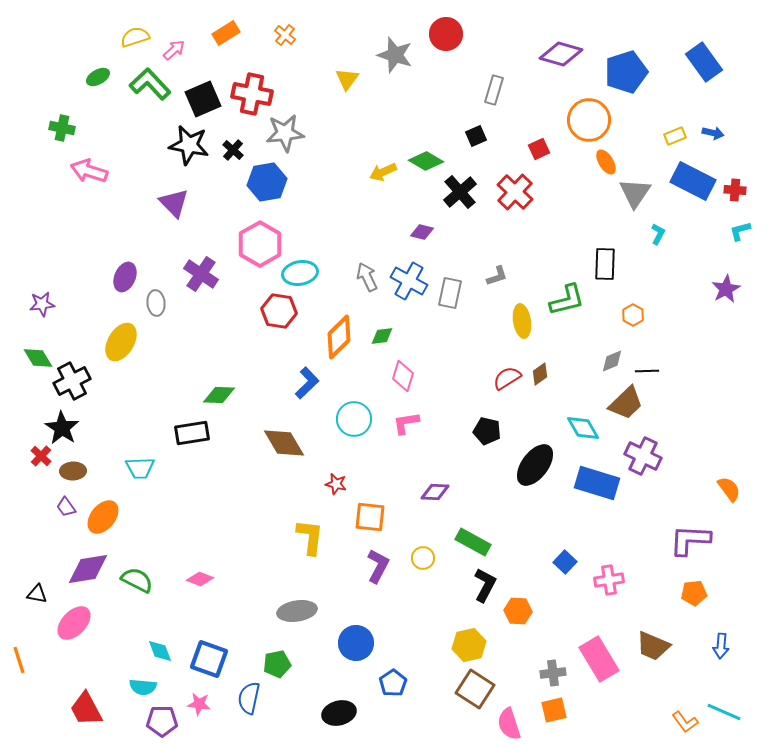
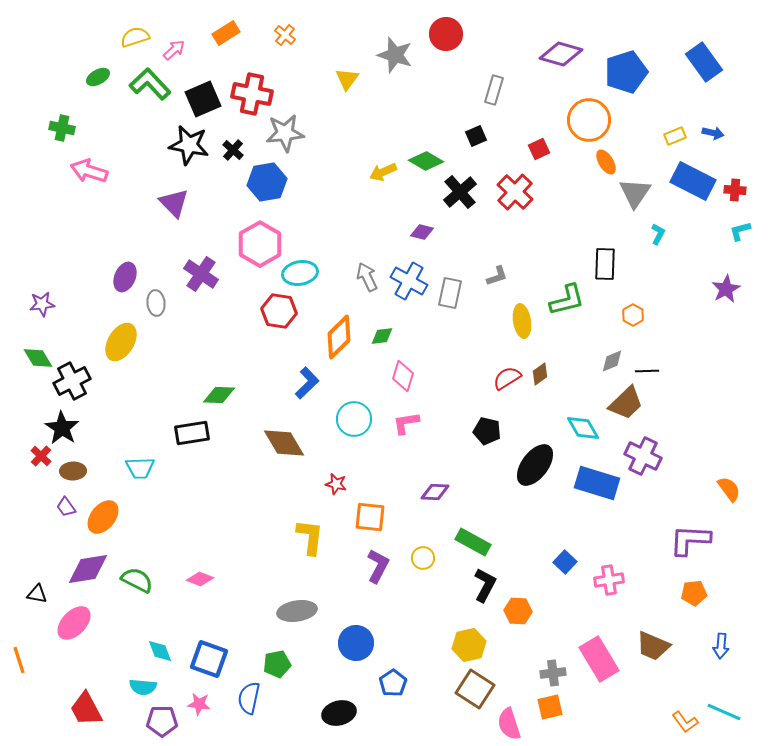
orange square at (554, 710): moved 4 px left, 3 px up
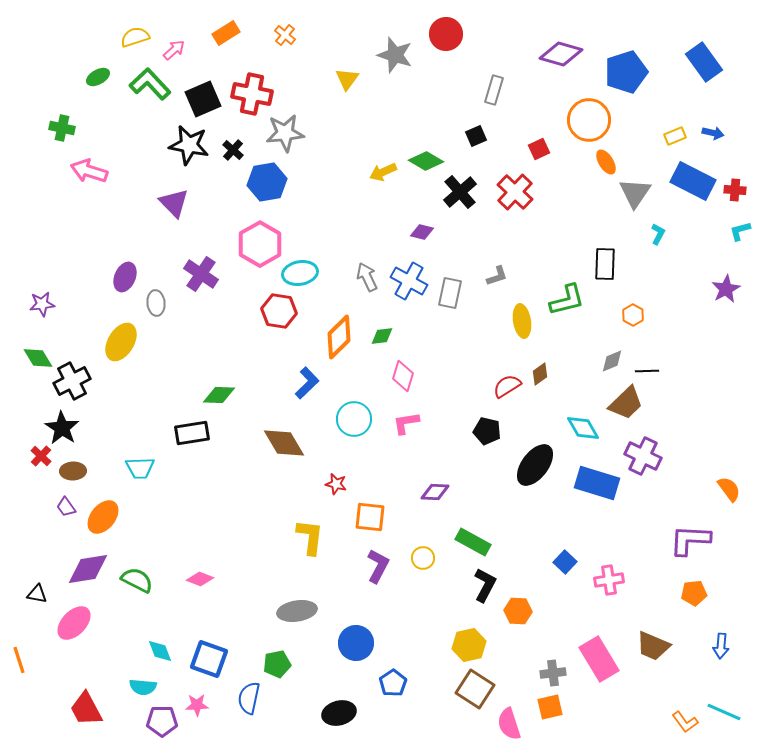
red semicircle at (507, 378): moved 8 px down
pink star at (199, 704): moved 2 px left, 1 px down; rotated 10 degrees counterclockwise
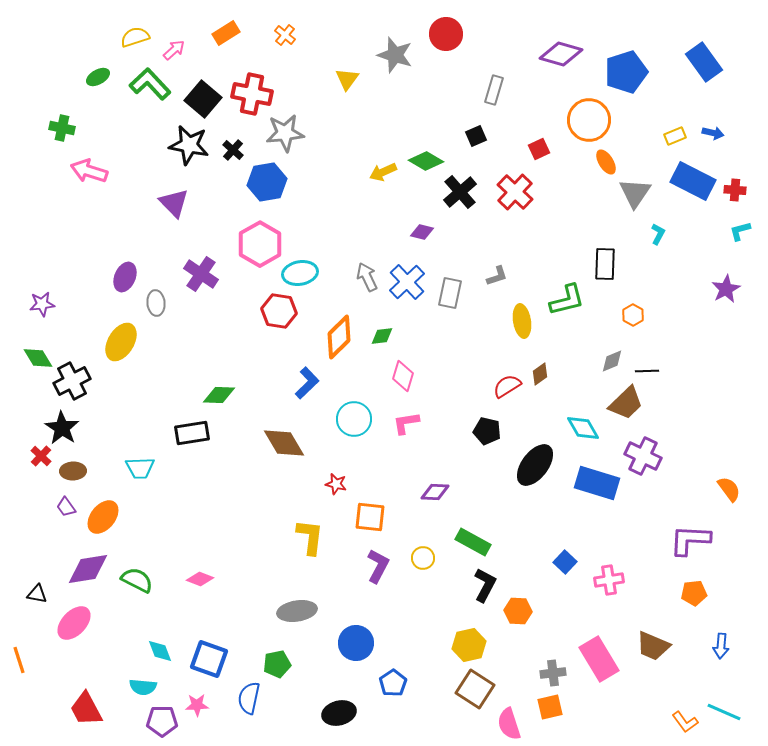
black square at (203, 99): rotated 27 degrees counterclockwise
blue cross at (409, 281): moved 2 px left, 1 px down; rotated 18 degrees clockwise
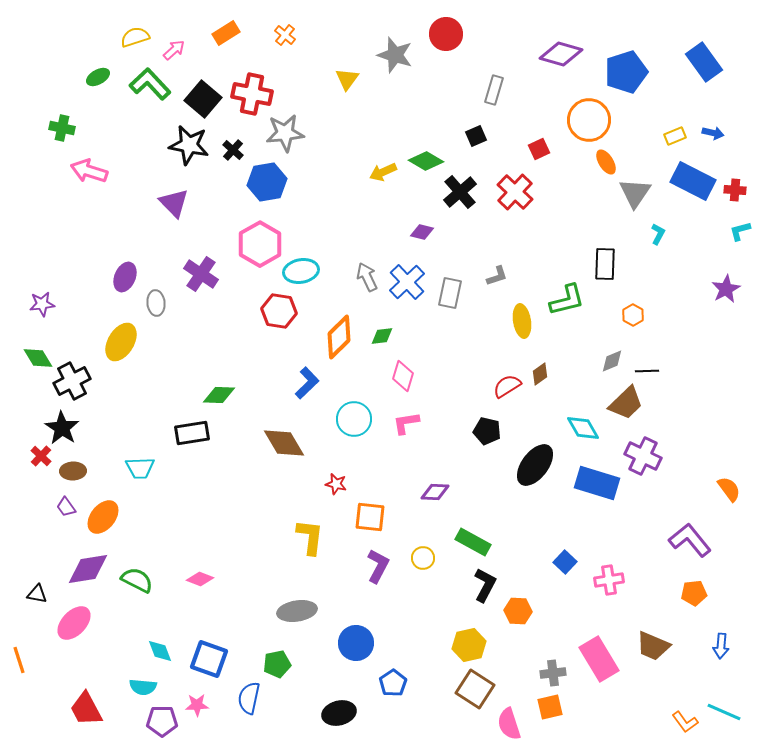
cyan ellipse at (300, 273): moved 1 px right, 2 px up
purple L-shape at (690, 540): rotated 48 degrees clockwise
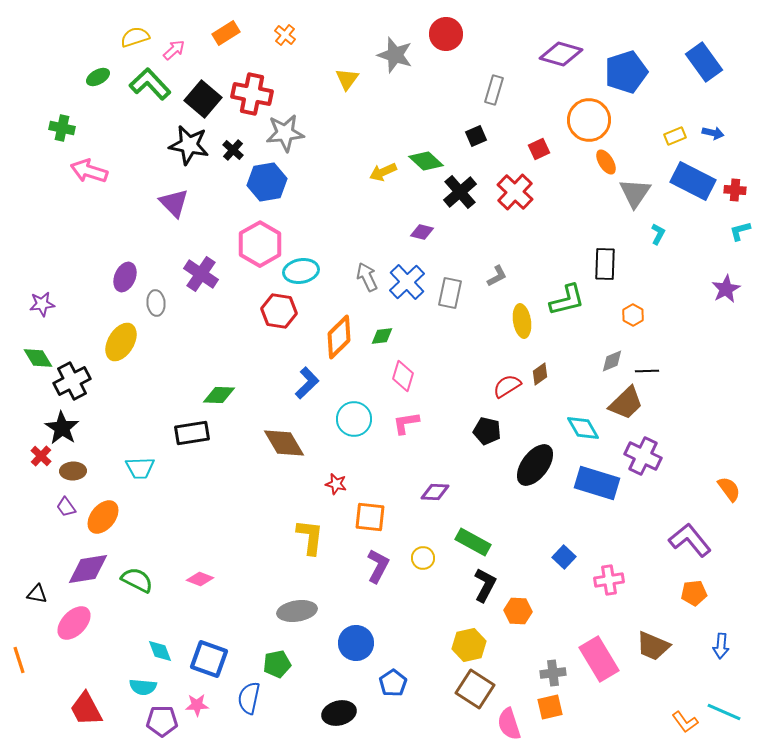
green diamond at (426, 161): rotated 12 degrees clockwise
gray L-shape at (497, 276): rotated 10 degrees counterclockwise
blue square at (565, 562): moved 1 px left, 5 px up
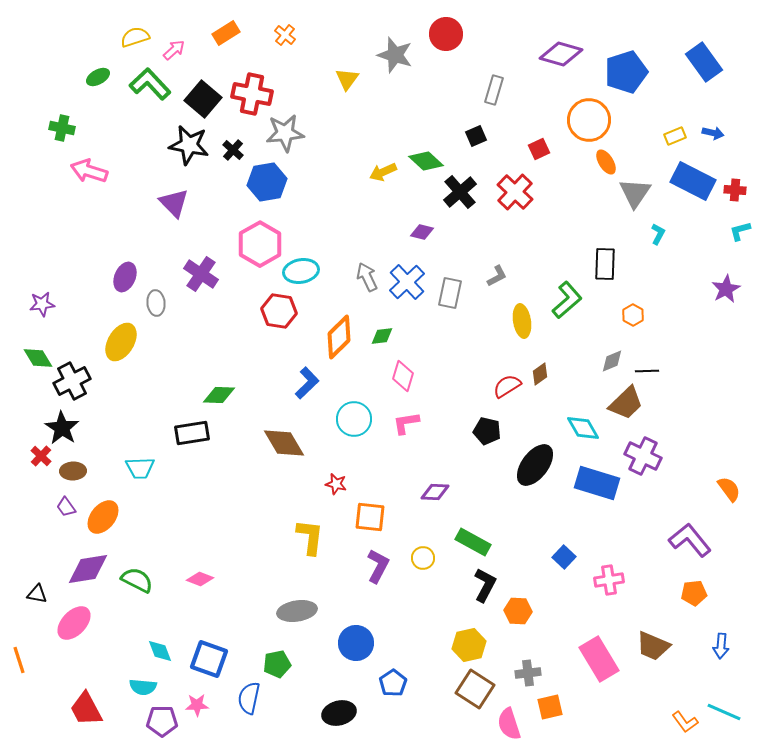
green L-shape at (567, 300): rotated 27 degrees counterclockwise
gray cross at (553, 673): moved 25 px left
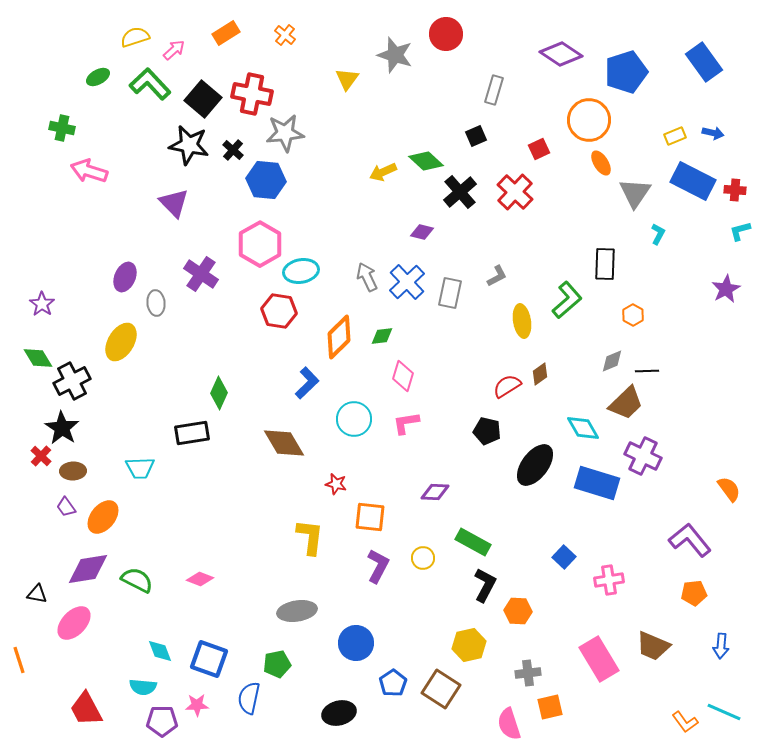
purple diamond at (561, 54): rotated 18 degrees clockwise
orange ellipse at (606, 162): moved 5 px left, 1 px down
blue hexagon at (267, 182): moved 1 px left, 2 px up; rotated 15 degrees clockwise
purple star at (42, 304): rotated 30 degrees counterclockwise
green diamond at (219, 395): moved 2 px up; rotated 68 degrees counterclockwise
brown square at (475, 689): moved 34 px left
